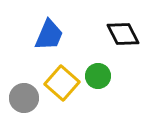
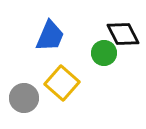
blue trapezoid: moved 1 px right, 1 px down
green circle: moved 6 px right, 23 px up
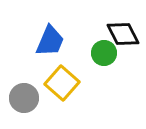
blue trapezoid: moved 5 px down
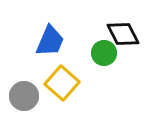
gray circle: moved 2 px up
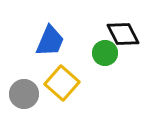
green circle: moved 1 px right
gray circle: moved 2 px up
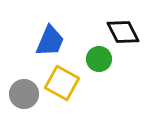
black diamond: moved 2 px up
green circle: moved 6 px left, 6 px down
yellow square: rotated 12 degrees counterclockwise
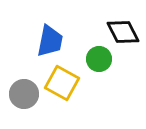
blue trapezoid: rotated 12 degrees counterclockwise
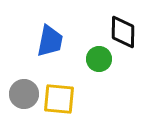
black diamond: rotated 28 degrees clockwise
yellow square: moved 3 px left, 16 px down; rotated 24 degrees counterclockwise
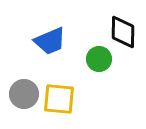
blue trapezoid: rotated 56 degrees clockwise
